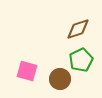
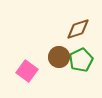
pink square: rotated 20 degrees clockwise
brown circle: moved 1 px left, 22 px up
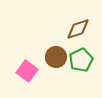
brown circle: moved 3 px left
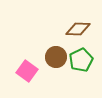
brown diamond: rotated 20 degrees clockwise
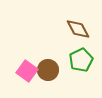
brown diamond: rotated 60 degrees clockwise
brown circle: moved 8 px left, 13 px down
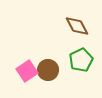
brown diamond: moved 1 px left, 3 px up
pink square: rotated 20 degrees clockwise
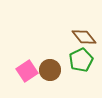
brown diamond: moved 7 px right, 11 px down; rotated 10 degrees counterclockwise
brown circle: moved 2 px right
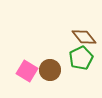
green pentagon: moved 2 px up
pink square: rotated 25 degrees counterclockwise
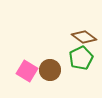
brown diamond: rotated 15 degrees counterclockwise
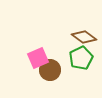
pink square: moved 11 px right, 13 px up; rotated 35 degrees clockwise
